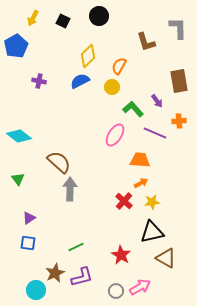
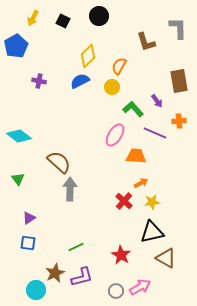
orange trapezoid: moved 4 px left, 4 px up
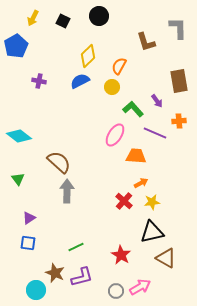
gray arrow: moved 3 px left, 2 px down
brown star: rotated 24 degrees counterclockwise
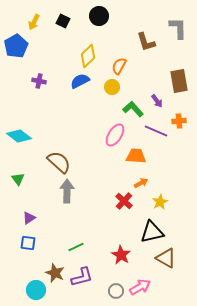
yellow arrow: moved 1 px right, 4 px down
purple line: moved 1 px right, 2 px up
yellow star: moved 8 px right; rotated 21 degrees counterclockwise
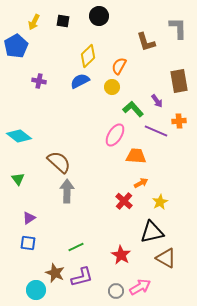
black square: rotated 16 degrees counterclockwise
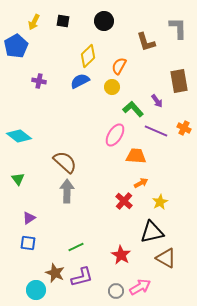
black circle: moved 5 px right, 5 px down
orange cross: moved 5 px right, 7 px down; rotated 32 degrees clockwise
brown semicircle: moved 6 px right
